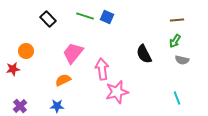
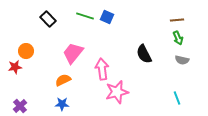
green arrow: moved 3 px right, 3 px up; rotated 56 degrees counterclockwise
red star: moved 2 px right, 2 px up
blue star: moved 5 px right, 2 px up
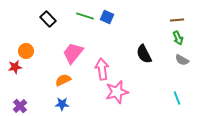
gray semicircle: rotated 16 degrees clockwise
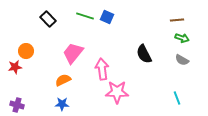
green arrow: moved 4 px right; rotated 48 degrees counterclockwise
pink star: rotated 15 degrees clockwise
purple cross: moved 3 px left, 1 px up; rotated 32 degrees counterclockwise
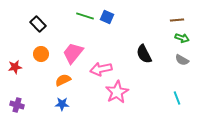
black rectangle: moved 10 px left, 5 px down
orange circle: moved 15 px right, 3 px down
pink arrow: moved 1 px left; rotated 95 degrees counterclockwise
pink star: rotated 30 degrees counterclockwise
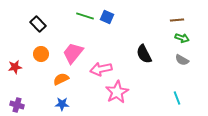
orange semicircle: moved 2 px left, 1 px up
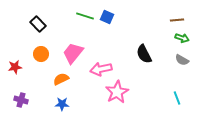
purple cross: moved 4 px right, 5 px up
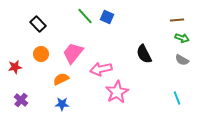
green line: rotated 30 degrees clockwise
purple cross: rotated 24 degrees clockwise
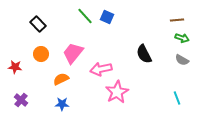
red star: rotated 16 degrees clockwise
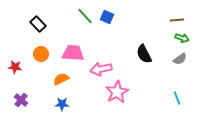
pink trapezoid: rotated 55 degrees clockwise
gray semicircle: moved 2 px left, 1 px up; rotated 64 degrees counterclockwise
